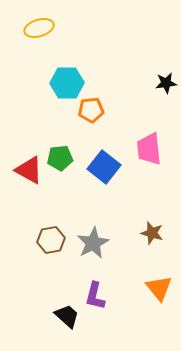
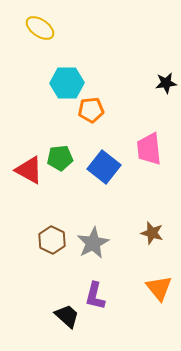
yellow ellipse: moved 1 px right; rotated 52 degrees clockwise
brown hexagon: moved 1 px right; rotated 24 degrees counterclockwise
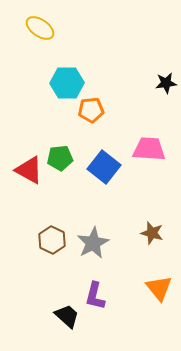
pink trapezoid: rotated 100 degrees clockwise
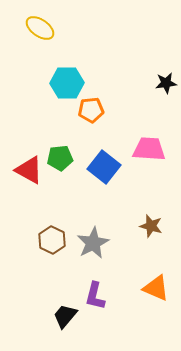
brown star: moved 1 px left, 7 px up
orange triangle: moved 3 px left; rotated 28 degrees counterclockwise
black trapezoid: moved 2 px left; rotated 92 degrees counterclockwise
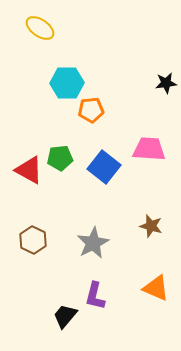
brown hexagon: moved 19 px left
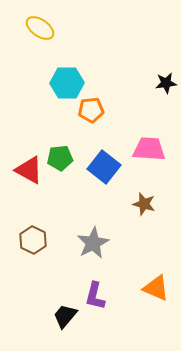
brown star: moved 7 px left, 22 px up
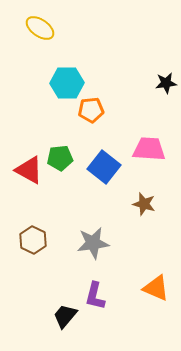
gray star: rotated 20 degrees clockwise
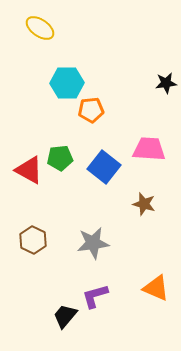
purple L-shape: rotated 60 degrees clockwise
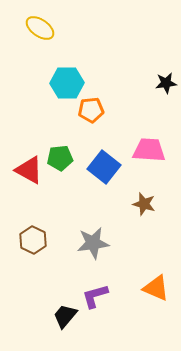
pink trapezoid: moved 1 px down
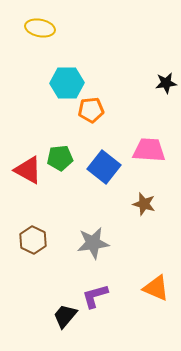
yellow ellipse: rotated 24 degrees counterclockwise
red triangle: moved 1 px left
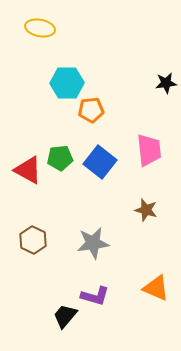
pink trapezoid: rotated 80 degrees clockwise
blue square: moved 4 px left, 5 px up
brown star: moved 2 px right, 6 px down
purple L-shape: rotated 148 degrees counterclockwise
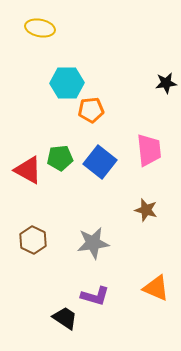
black trapezoid: moved 2 px down; rotated 84 degrees clockwise
